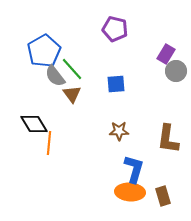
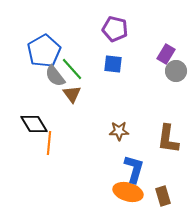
blue square: moved 3 px left, 20 px up; rotated 12 degrees clockwise
orange ellipse: moved 2 px left; rotated 12 degrees clockwise
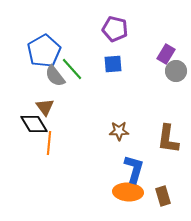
blue square: rotated 12 degrees counterclockwise
brown triangle: moved 27 px left, 13 px down
orange ellipse: rotated 12 degrees counterclockwise
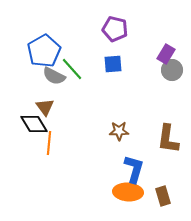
gray circle: moved 4 px left, 1 px up
gray semicircle: moved 1 px left; rotated 25 degrees counterclockwise
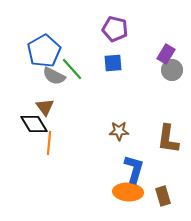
blue square: moved 1 px up
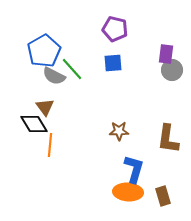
purple rectangle: rotated 24 degrees counterclockwise
orange line: moved 1 px right, 2 px down
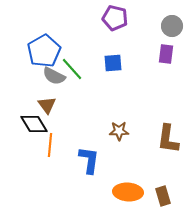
purple pentagon: moved 11 px up
gray circle: moved 44 px up
brown triangle: moved 2 px right, 2 px up
blue L-shape: moved 45 px left, 9 px up; rotated 8 degrees counterclockwise
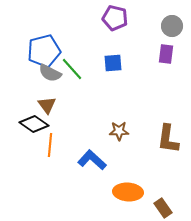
blue pentagon: rotated 16 degrees clockwise
gray semicircle: moved 4 px left, 3 px up
black diamond: rotated 24 degrees counterclockwise
blue L-shape: moved 3 px right; rotated 56 degrees counterclockwise
brown rectangle: moved 12 px down; rotated 18 degrees counterclockwise
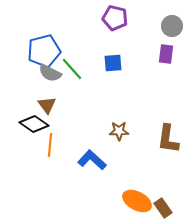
orange ellipse: moved 9 px right, 9 px down; rotated 24 degrees clockwise
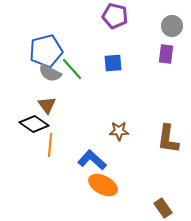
purple pentagon: moved 2 px up
blue pentagon: moved 2 px right
orange ellipse: moved 34 px left, 16 px up
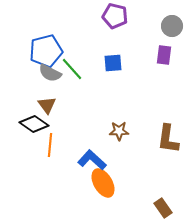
purple rectangle: moved 2 px left, 1 px down
orange ellipse: moved 2 px up; rotated 32 degrees clockwise
